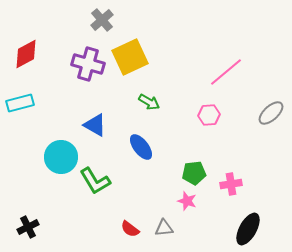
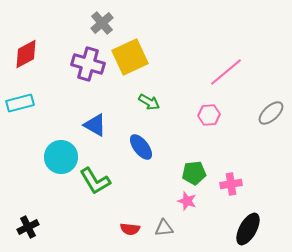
gray cross: moved 3 px down
red semicircle: rotated 30 degrees counterclockwise
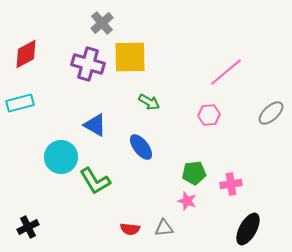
yellow square: rotated 24 degrees clockwise
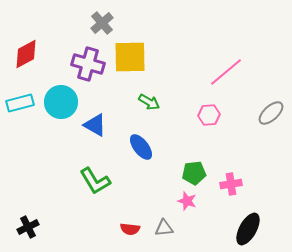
cyan circle: moved 55 px up
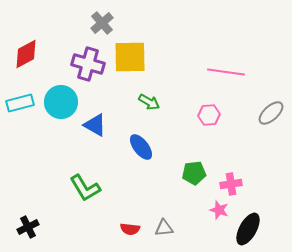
pink line: rotated 48 degrees clockwise
green L-shape: moved 10 px left, 7 px down
pink star: moved 32 px right, 9 px down
